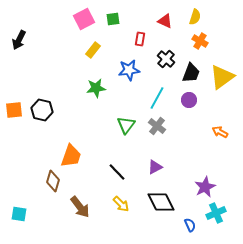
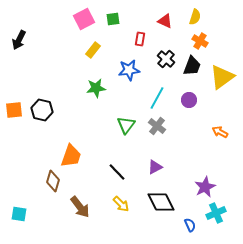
black trapezoid: moved 1 px right, 7 px up
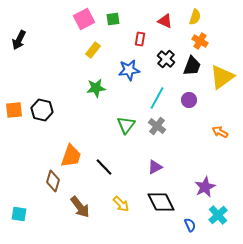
black line: moved 13 px left, 5 px up
cyan cross: moved 2 px right, 2 px down; rotated 18 degrees counterclockwise
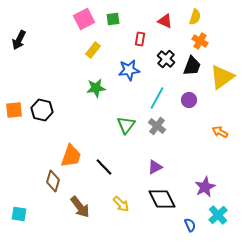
black diamond: moved 1 px right, 3 px up
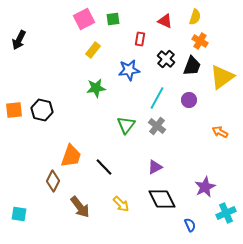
brown diamond: rotated 10 degrees clockwise
cyan cross: moved 8 px right, 2 px up; rotated 18 degrees clockwise
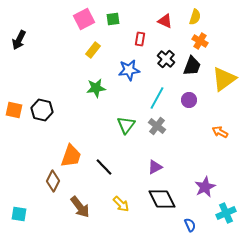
yellow triangle: moved 2 px right, 2 px down
orange square: rotated 18 degrees clockwise
